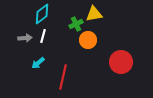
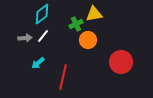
white line: rotated 24 degrees clockwise
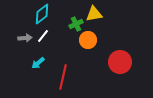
red circle: moved 1 px left
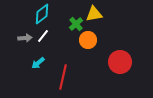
green cross: rotated 16 degrees counterclockwise
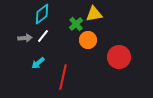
red circle: moved 1 px left, 5 px up
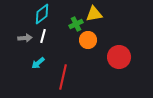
green cross: rotated 16 degrees clockwise
white line: rotated 24 degrees counterclockwise
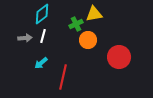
cyan arrow: moved 3 px right
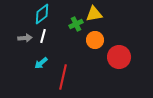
orange circle: moved 7 px right
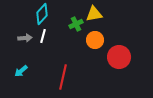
cyan diamond: rotated 10 degrees counterclockwise
cyan arrow: moved 20 px left, 8 px down
